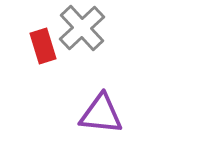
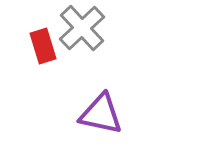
purple triangle: rotated 6 degrees clockwise
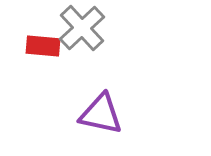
red rectangle: rotated 68 degrees counterclockwise
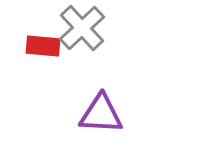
purple triangle: rotated 9 degrees counterclockwise
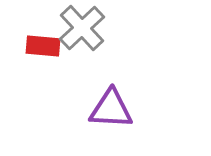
purple triangle: moved 10 px right, 5 px up
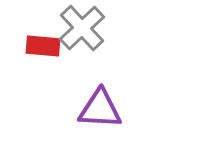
purple triangle: moved 11 px left
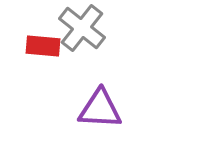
gray cross: rotated 9 degrees counterclockwise
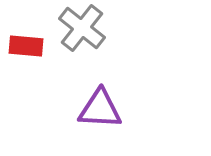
red rectangle: moved 17 px left
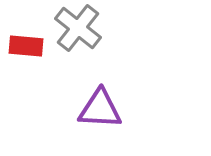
gray cross: moved 4 px left
